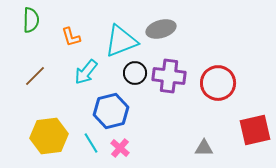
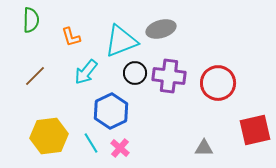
blue hexagon: rotated 12 degrees counterclockwise
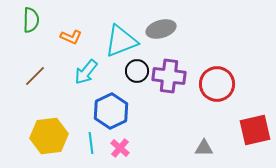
orange L-shape: rotated 50 degrees counterclockwise
black circle: moved 2 px right, 2 px up
red circle: moved 1 px left, 1 px down
cyan line: rotated 25 degrees clockwise
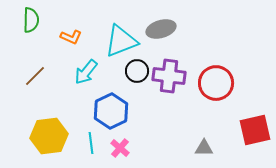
red circle: moved 1 px left, 1 px up
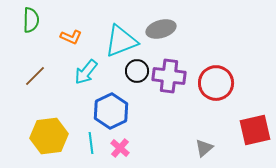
gray triangle: rotated 42 degrees counterclockwise
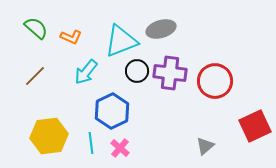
green semicircle: moved 5 px right, 8 px down; rotated 50 degrees counterclockwise
purple cross: moved 1 px right, 3 px up
red circle: moved 1 px left, 2 px up
blue hexagon: moved 1 px right
red square: moved 4 px up; rotated 12 degrees counterclockwise
gray triangle: moved 1 px right, 2 px up
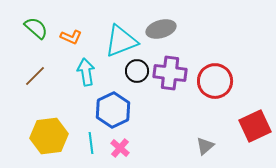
cyan arrow: rotated 132 degrees clockwise
blue hexagon: moved 1 px right, 1 px up
